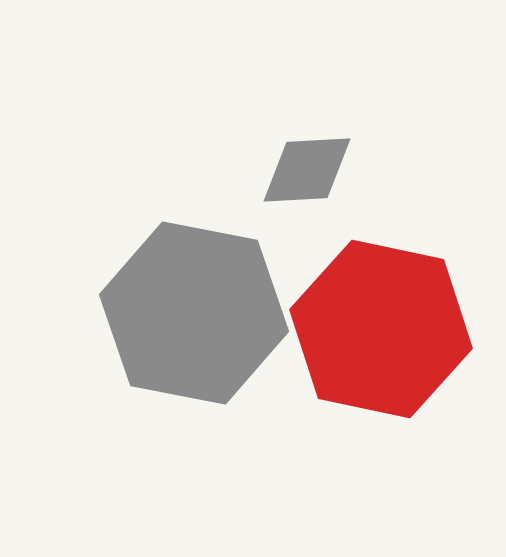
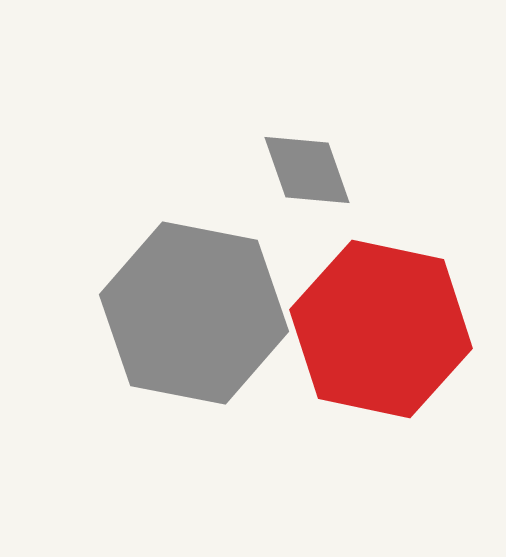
gray diamond: rotated 74 degrees clockwise
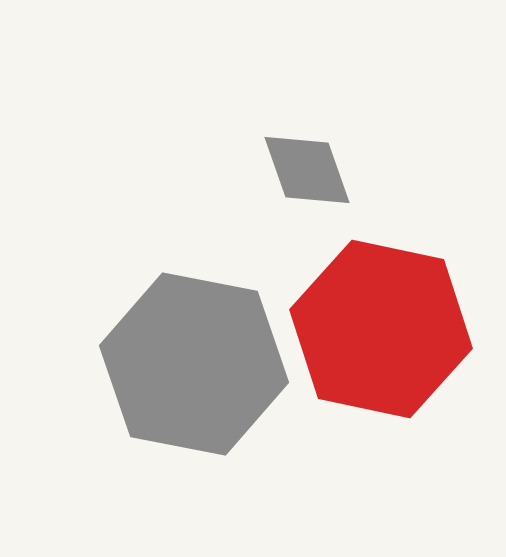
gray hexagon: moved 51 px down
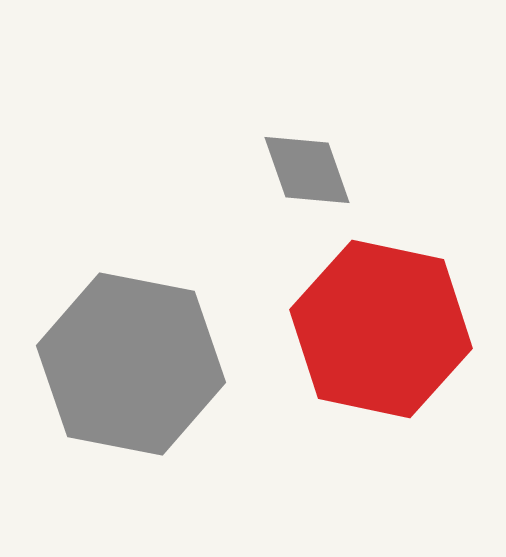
gray hexagon: moved 63 px left
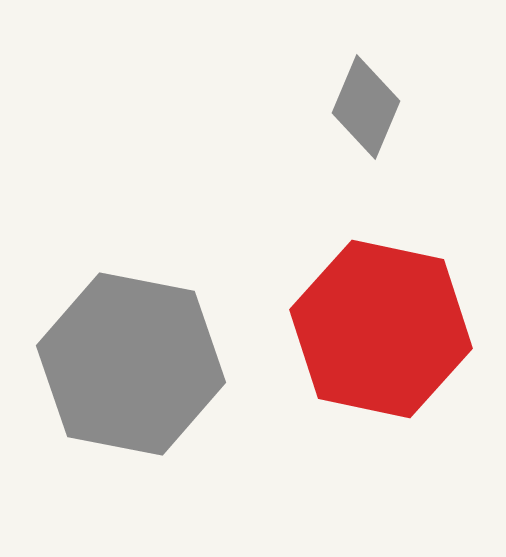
gray diamond: moved 59 px right, 63 px up; rotated 42 degrees clockwise
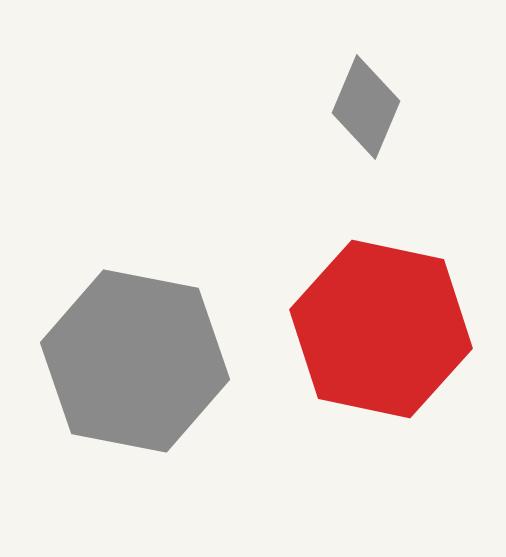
gray hexagon: moved 4 px right, 3 px up
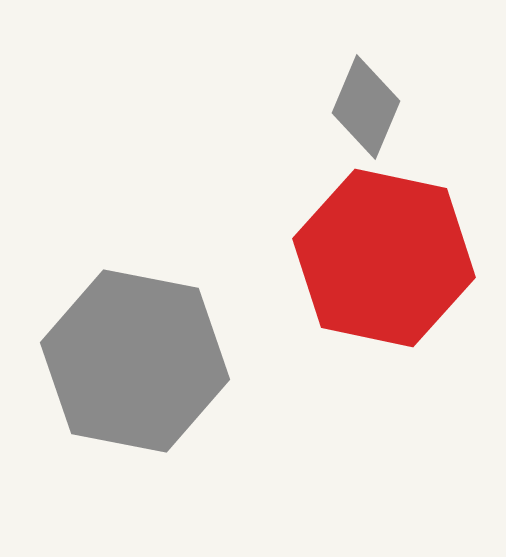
red hexagon: moved 3 px right, 71 px up
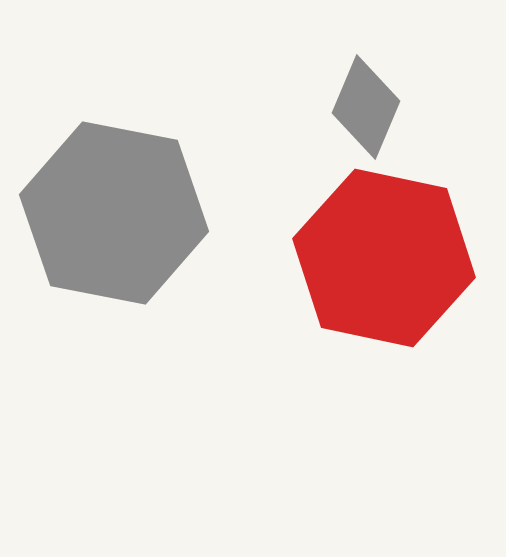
gray hexagon: moved 21 px left, 148 px up
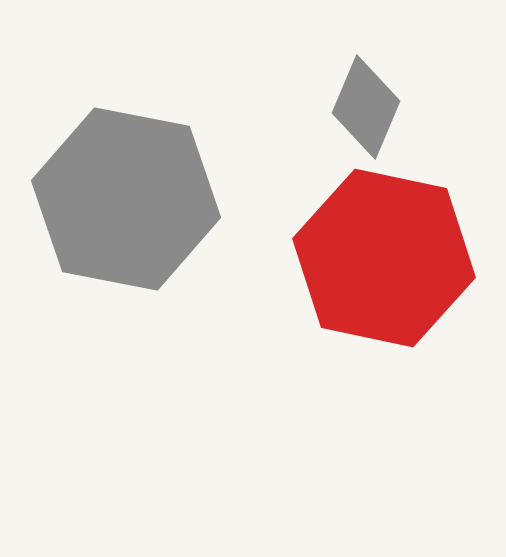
gray hexagon: moved 12 px right, 14 px up
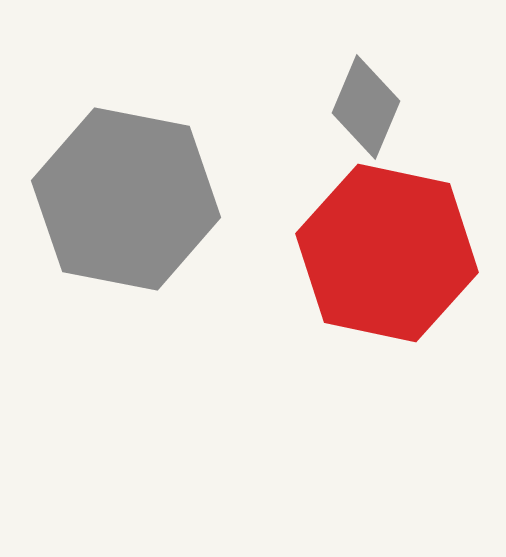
red hexagon: moved 3 px right, 5 px up
